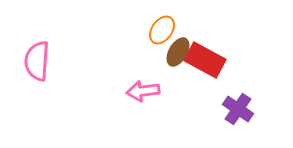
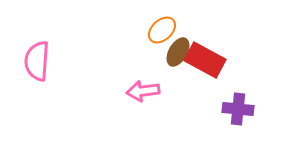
orange ellipse: rotated 12 degrees clockwise
purple cross: rotated 28 degrees counterclockwise
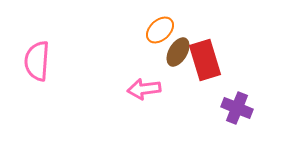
orange ellipse: moved 2 px left
red rectangle: rotated 45 degrees clockwise
pink arrow: moved 1 px right, 2 px up
purple cross: moved 1 px left, 1 px up; rotated 16 degrees clockwise
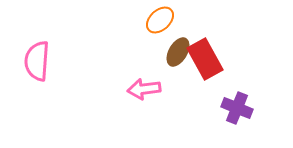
orange ellipse: moved 10 px up
red rectangle: moved 1 px up; rotated 12 degrees counterclockwise
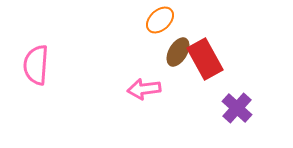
pink semicircle: moved 1 px left, 4 px down
purple cross: rotated 20 degrees clockwise
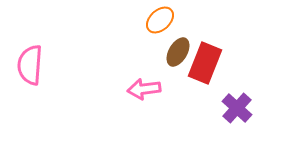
red rectangle: moved 4 px down; rotated 51 degrees clockwise
pink semicircle: moved 6 px left
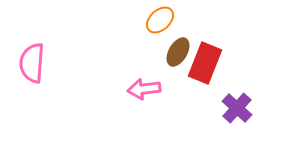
pink semicircle: moved 2 px right, 2 px up
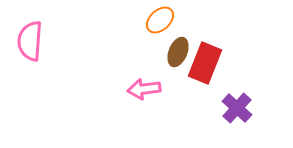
brown ellipse: rotated 8 degrees counterclockwise
pink semicircle: moved 2 px left, 22 px up
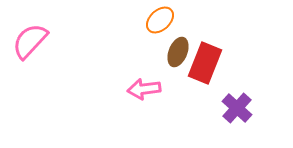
pink semicircle: rotated 39 degrees clockwise
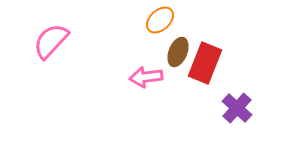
pink semicircle: moved 21 px right
pink arrow: moved 2 px right, 12 px up
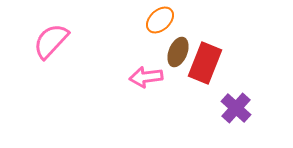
purple cross: moved 1 px left
